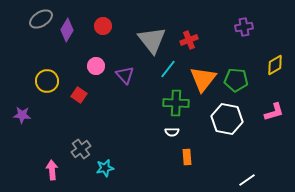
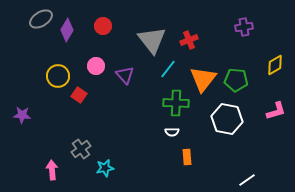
yellow circle: moved 11 px right, 5 px up
pink L-shape: moved 2 px right, 1 px up
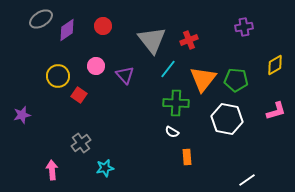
purple diamond: rotated 25 degrees clockwise
purple star: rotated 18 degrees counterclockwise
white semicircle: rotated 32 degrees clockwise
gray cross: moved 6 px up
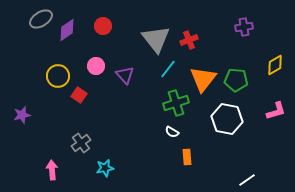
gray triangle: moved 4 px right, 1 px up
green cross: rotated 20 degrees counterclockwise
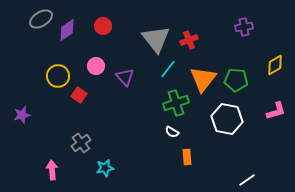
purple triangle: moved 2 px down
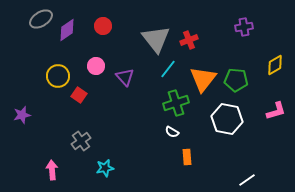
gray cross: moved 2 px up
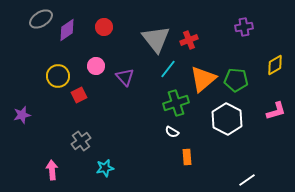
red circle: moved 1 px right, 1 px down
orange triangle: rotated 12 degrees clockwise
red square: rotated 28 degrees clockwise
white hexagon: rotated 16 degrees clockwise
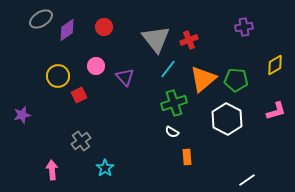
green cross: moved 2 px left
cyan star: rotated 24 degrees counterclockwise
